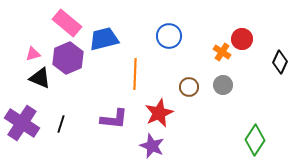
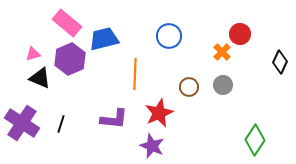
red circle: moved 2 px left, 5 px up
orange cross: rotated 12 degrees clockwise
purple hexagon: moved 2 px right, 1 px down
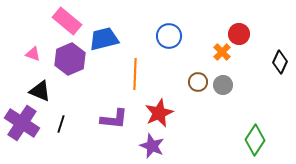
pink rectangle: moved 2 px up
red circle: moved 1 px left
pink triangle: rotated 35 degrees clockwise
black triangle: moved 13 px down
brown circle: moved 9 px right, 5 px up
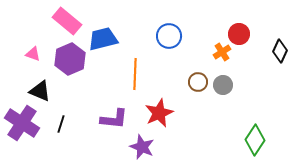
blue trapezoid: moved 1 px left
orange cross: rotated 12 degrees clockwise
black diamond: moved 11 px up
purple star: moved 10 px left, 1 px down
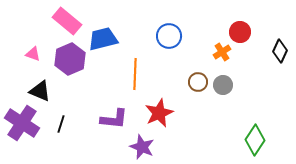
red circle: moved 1 px right, 2 px up
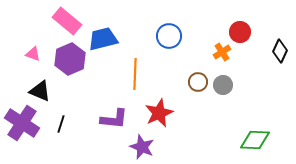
green diamond: rotated 60 degrees clockwise
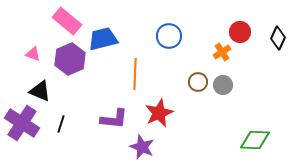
black diamond: moved 2 px left, 13 px up
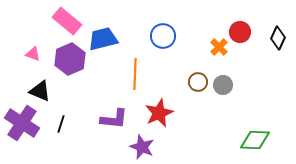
blue circle: moved 6 px left
orange cross: moved 3 px left, 5 px up; rotated 12 degrees counterclockwise
